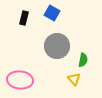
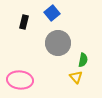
blue square: rotated 21 degrees clockwise
black rectangle: moved 4 px down
gray circle: moved 1 px right, 3 px up
yellow triangle: moved 2 px right, 2 px up
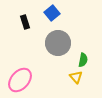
black rectangle: moved 1 px right; rotated 32 degrees counterclockwise
pink ellipse: rotated 55 degrees counterclockwise
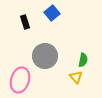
gray circle: moved 13 px left, 13 px down
pink ellipse: rotated 25 degrees counterclockwise
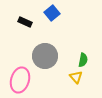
black rectangle: rotated 48 degrees counterclockwise
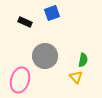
blue square: rotated 21 degrees clockwise
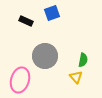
black rectangle: moved 1 px right, 1 px up
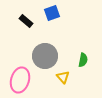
black rectangle: rotated 16 degrees clockwise
yellow triangle: moved 13 px left
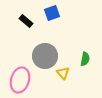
green semicircle: moved 2 px right, 1 px up
yellow triangle: moved 4 px up
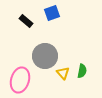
green semicircle: moved 3 px left, 12 px down
